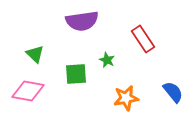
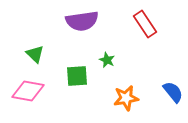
red rectangle: moved 2 px right, 15 px up
green square: moved 1 px right, 2 px down
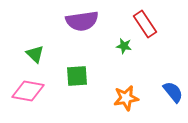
green star: moved 17 px right, 14 px up; rotated 14 degrees counterclockwise
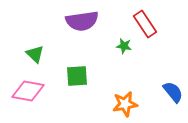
orange star: moved 1 px left, 6 px down
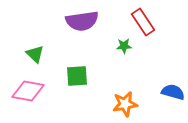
red rectangle: moved 2 px left, 2 px up
green star: rotated 14 degrees counterclockwise
blue semicircle: rotated 35 degrees counterclockwise
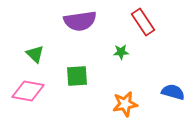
purple semicircle: moved 2 px left
green star: moved 3 px left, 6 px down
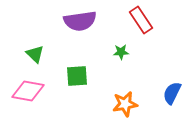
red rectangle: moved 2 px left, 2 px up
blue semicircle: moved 1 px left, 1 px down; rotated 80 degrees counterclockwise
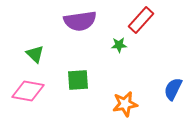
red rectangle: rotated 76 degrees clockwise
green star: moved 2 px left, 7 px up
green square: moved 1 px right, 4 px down
blue semicircle: moved 1 px right, 4 px up
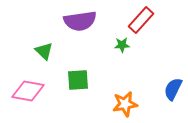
green star: moved 3 px right
green triangle: moved 9 px right, 3 px up
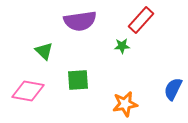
green star: moved 1 px down
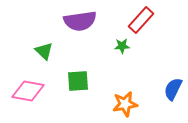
green square: moved 1 px down
